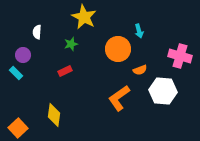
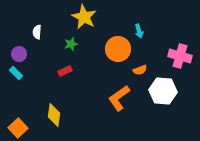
purple circle: moved 4 px left, 1 px up
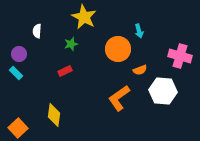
white semicircle: moved 1 px up
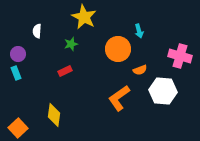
purple circle: moved 1 px left
cyan rectangle: rotated 24 degrees clockwise
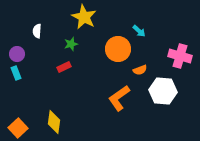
cyan arrow: rotated 32 degrees counterclockwise
purple circle: moved 1 px left
red rectangle: moved 1 px left, 4 px up
yellow diamond: moved 7 px down
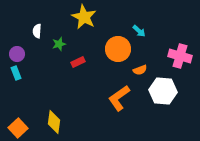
green star: moved 12 px left
red rectangle: moved 14 px right, 5 px up
